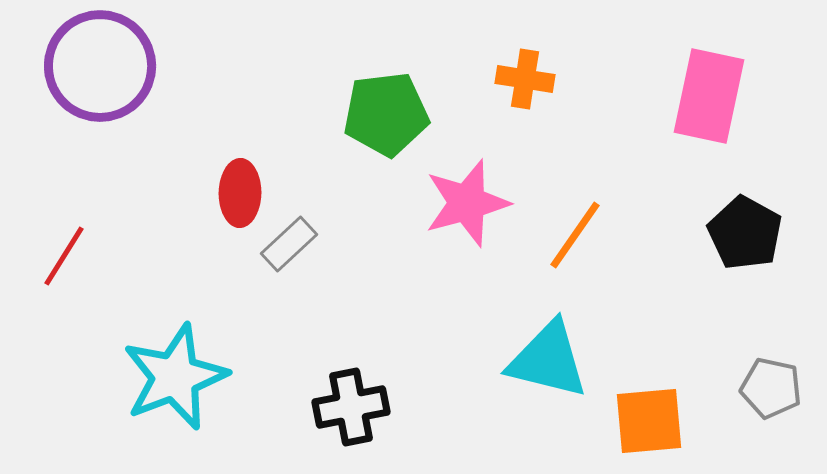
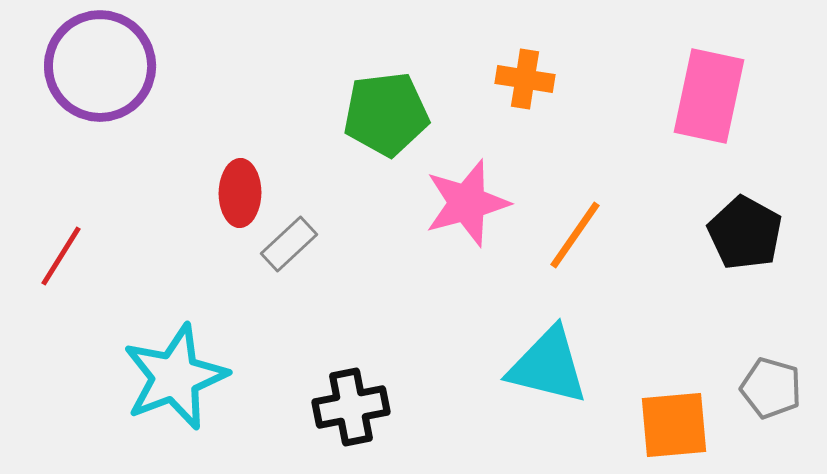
red line: moved 3 px left
cyan triangle: moved 6 px down
gray pentagon: rotated 4 degrees clockwise
orange square: moved 25 px right, 4 px down
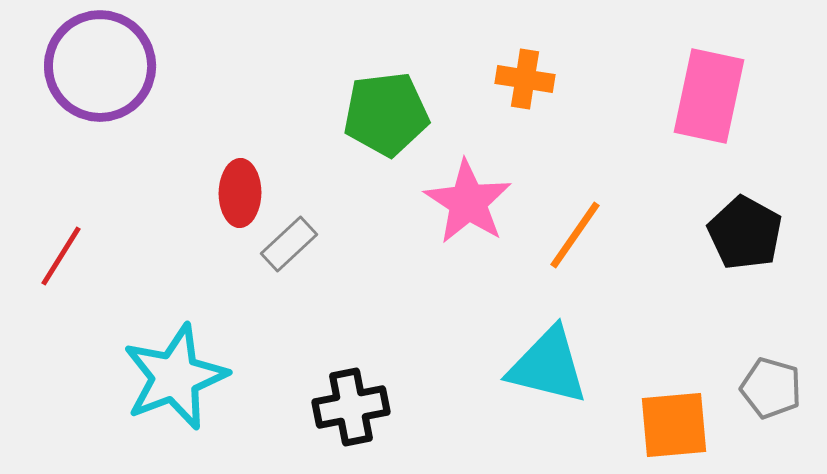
pink star: moved 1 px right, 1 px up; rotated 24 degrees counterclockwise
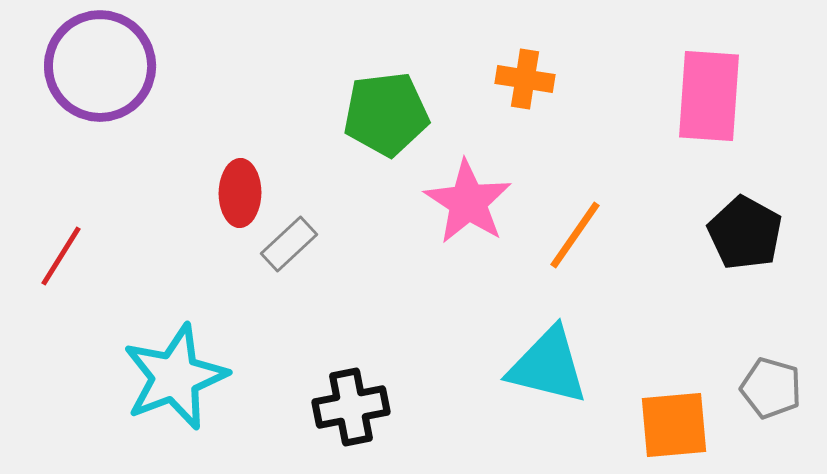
pink rectangle: rotated 8 degrees counterclockwise
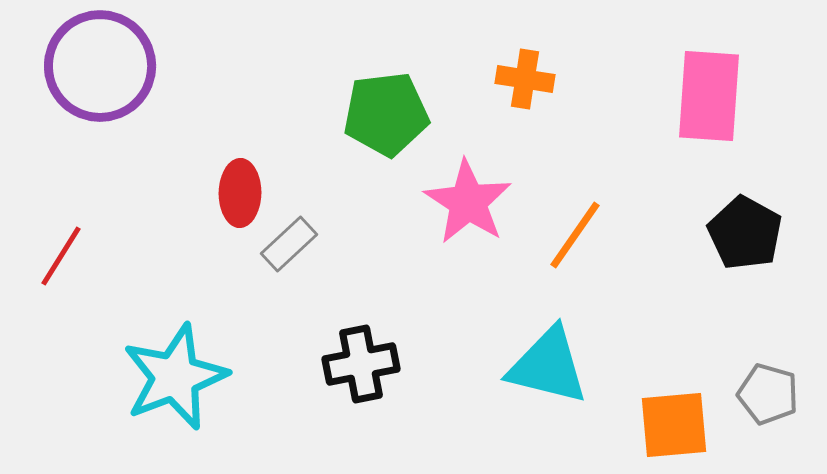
gray pentagon: moved 3 px left, 6 px down
black cross: moved 10 px right, 43 px up
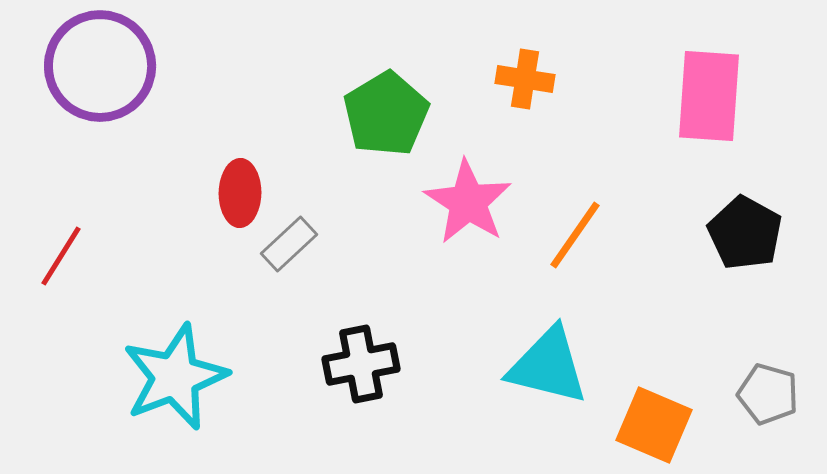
green pentagon: rotated 24 degrees counterclockwise
orange square: moved 20 px left; rotated 28 degrees clockwise
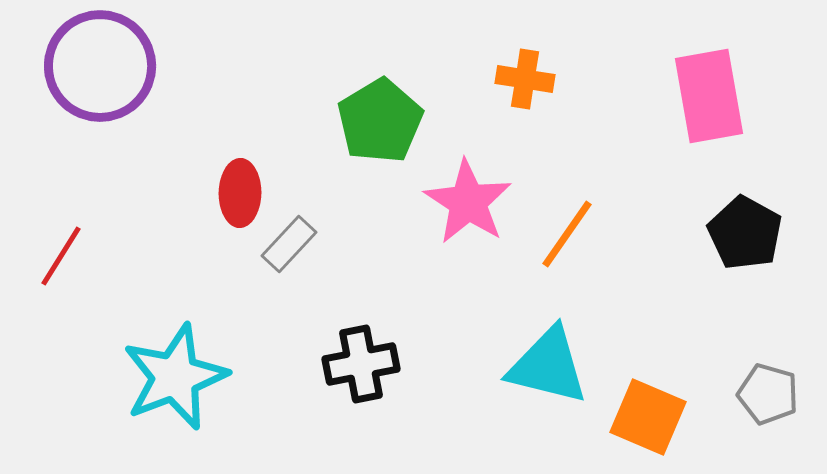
pink rectangle: rotated 14 degrees counterclockwise
green pentagon: moved 6 px left, 7 px down
orange line: moved 8 px left, 1 px up
gray rectangle: rotated 4 degrees counterclockwise
orange square: moved 6 px left, 8 px up
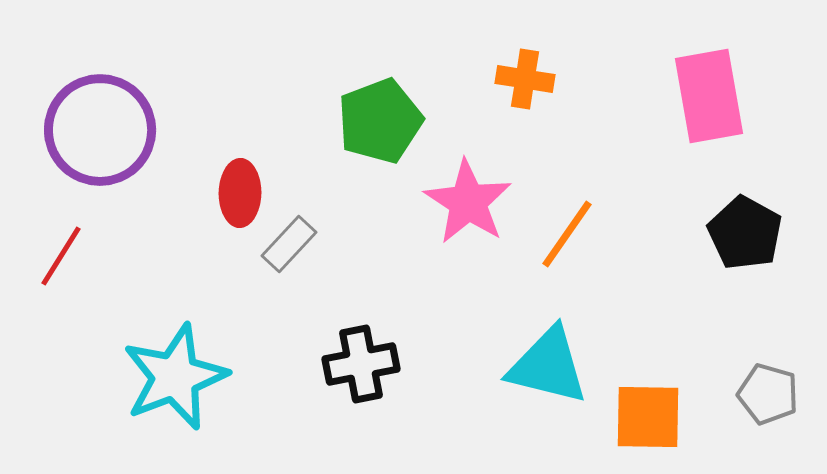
purple circle: moved 64 px down
green pentagon: rotated 10 degrees clockwise
orange square: rotated 22 degrees counterclockwise
